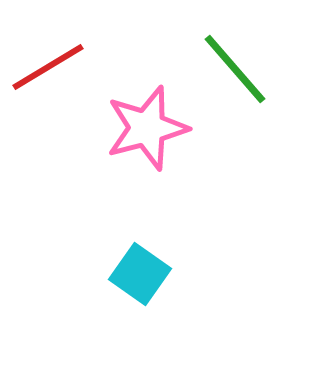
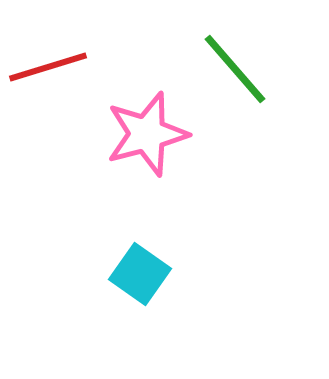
red line: rotated 14 degrees clockwise
pink star: moved 6 px down
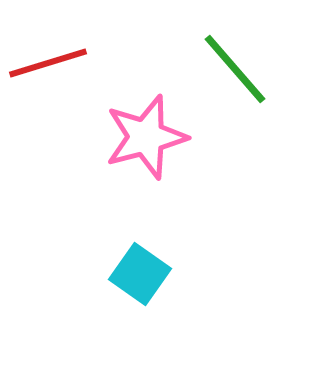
red line: moved 4 px up
pink star: moved 1 px left, 3 px down
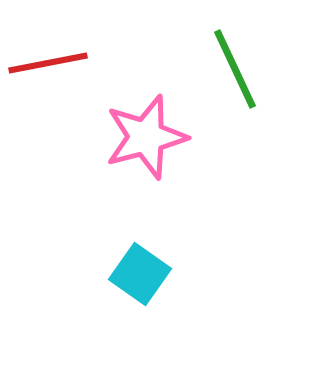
red line: rotated 6 degrees clockwise
green line: rotated 16 degrees clockwise
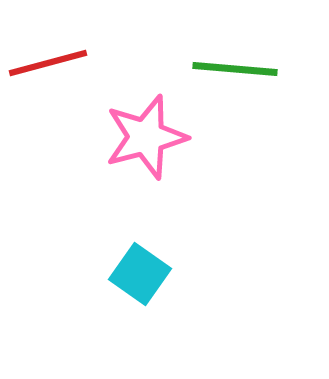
red line: rotated 4 degrees counterclockwise
green line: rotated 60 degrees counterclockwise
